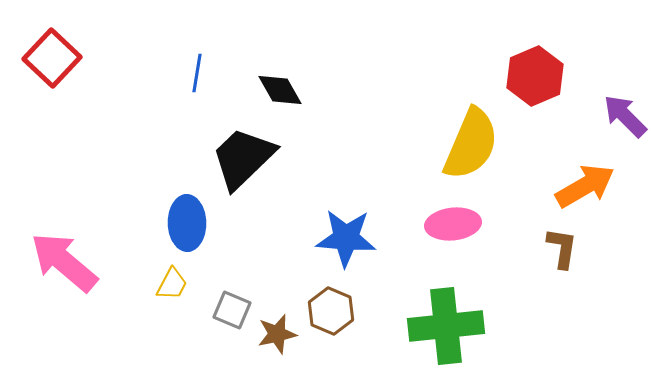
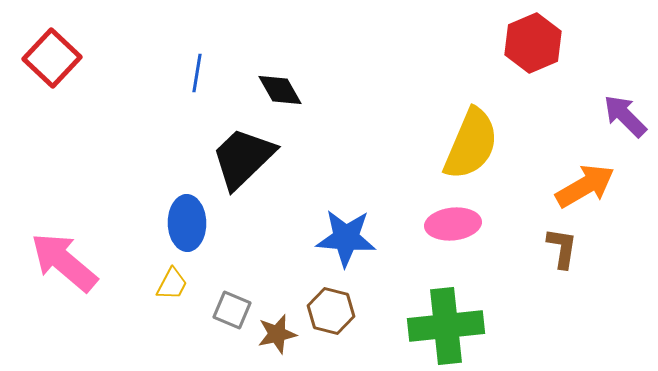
red hexagon: moved 2 px left, 33 px up
brown hexagon: rotated 9 degrees counterclockwise
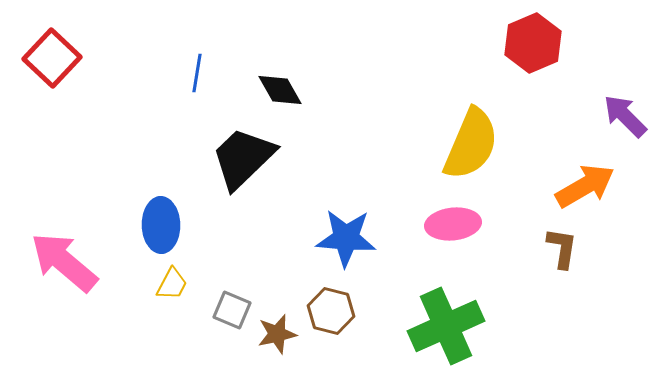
blue ellipse: moved 26 px left, 2 px down
green cross: rotated 18 degrees counterclockwise
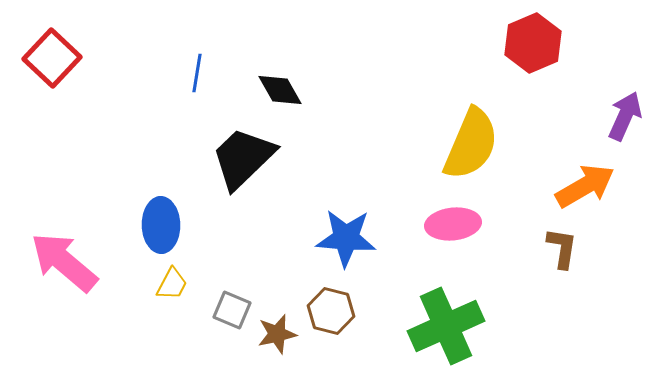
purple arrow: rotated 69 degrees clockwise
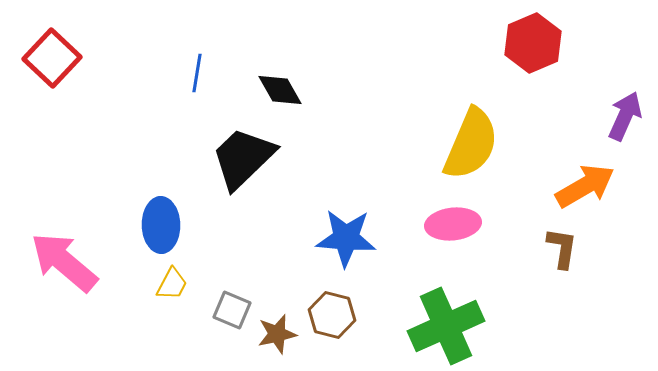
brown hexagon: moved 1 px right, 4 px down
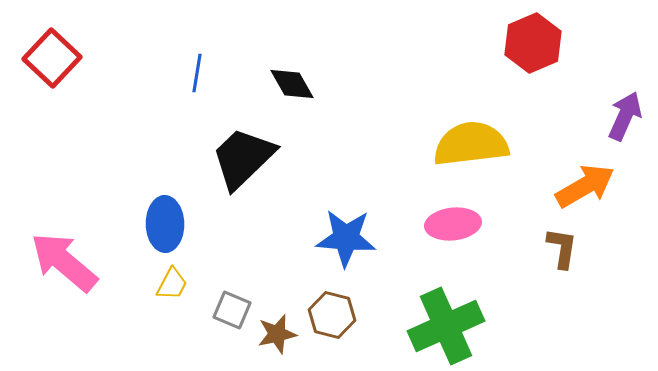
black diamond: moved 12 px right, 6 px up
yellow semicircle: rotated 120 degrees counterclockwise
blue ellipse: moved 4 px right, 1 px up
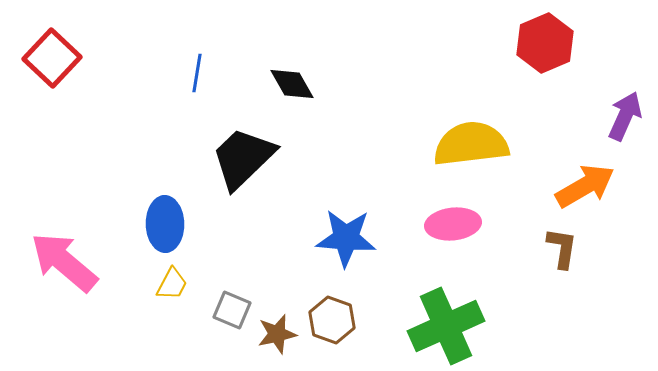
red hexagon: moved 12 px right
brown hexagon: moved 5 px down; rotated 6 degrees clockwise
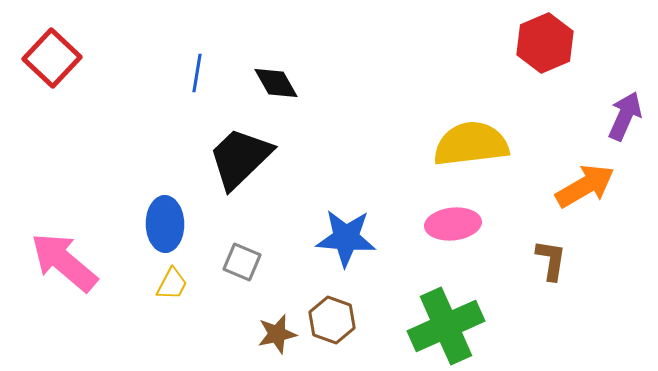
black diamond: moved 16 px left, 1 px up
black trapezoid: moved 3 px left
brown L-shape: moved 11 px left, 12 px down
gray square: moved 10 px right, 48 px up
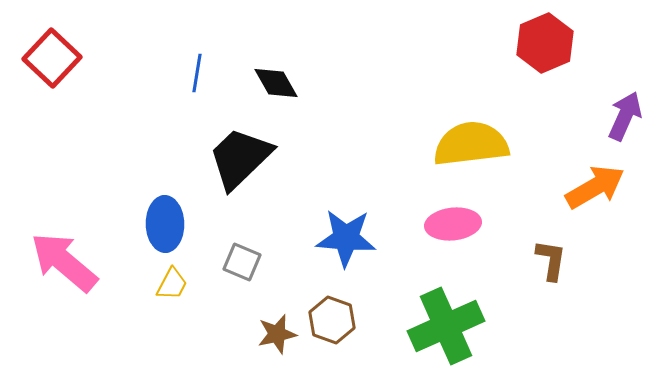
orange arrow: moved 10 px right, 1 px down
